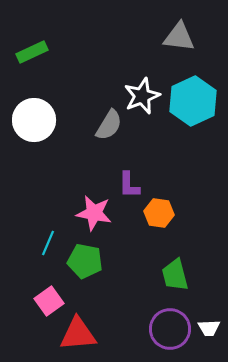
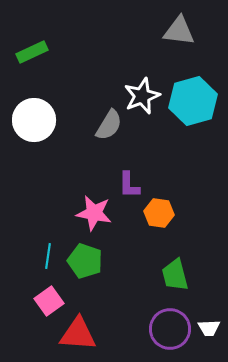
gray triangle: moved 6 px up
cyan hexagon: rotated 9 degrees clockwise
cyan line: moved 13 px down; rotated 15 degrees counterclockwise
green pentagon: rotated 8 degrees clockwise
red triangle: rotated 9 degrees clockwise
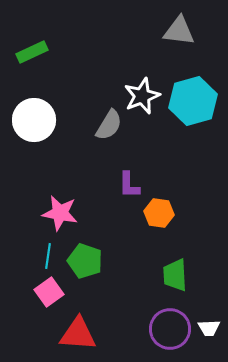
pink star: moved 34 px left
green trapezoid: rotated 12 degrees clockwise
pink square: moved 9 px up
